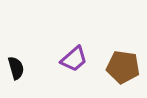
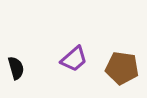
brown pentagon: moved 1 px left, 1 px down
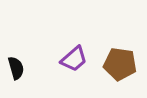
brown pentagon: moved 2 px left, 4 px up
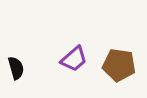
brown pentagon: moved 1 px left, 1 px down
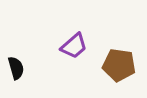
purple trapezoid: moved 13 px up
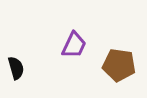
purple trapezoid: moved 1 px up; rotated 24 degrees counterclockwise
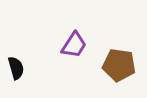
purple trapezoid: rotated 8 degrees clockwise
